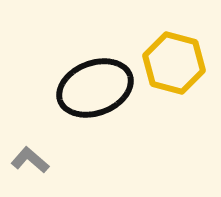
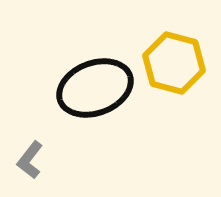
gray L-shape: rotated 93 degrees counterclockwise
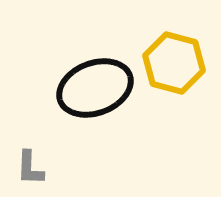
gray L-shape: moved 8 px down; rotated 36 degrees counterclockwise
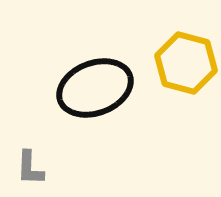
yellow hexagon: moved 12 px right
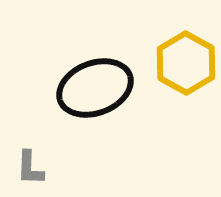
yellow hexagon: rotated 14 degrees clockwise
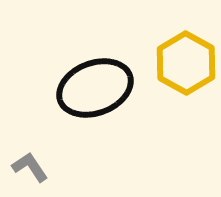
gray L-shape: moved 1 px up; rotated 144 degrees clockwise
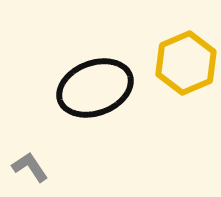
yellow hexagon: rotated 8 degrees clockwise
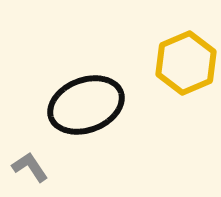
black ellipse: moved 9 px left, 17 px down
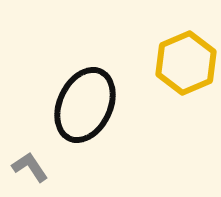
black ellipse: moved 1 px left; rotated 44 degrees counterclockwise
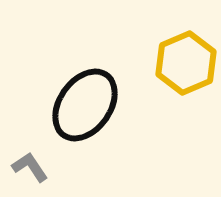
black ellipse: rotated 10 degrees clockwise
